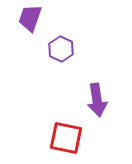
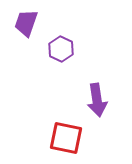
purple trapezoid: moved 4 px left, 5 px down
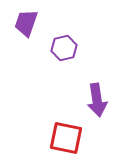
purple hexagon: moved 3 px right, 1 px up; rotated 20 degrees clockwise
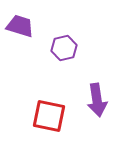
purple trapezoid: moved 6 px left, 3 px down; rotated 88 degrees clockwise
red square: moved 17 px left, 22 px up
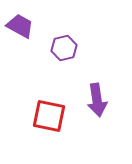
purple trapezoid: rotated 12 degrees clockwise
